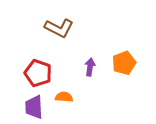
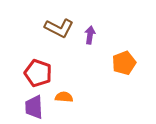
purple arrow: moved 32 px up
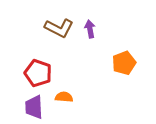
purple arrow: moved 6 px up; rotated 18 degrees counterclockwise
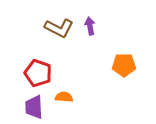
purple arrow: moved 3 px up
orange pentagon: moved 2 px down; rotated 20 degrees clockwise
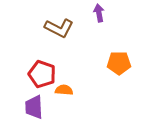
purple arrow: moved 9 px right, 13 px up
orange pentagon: moved 5 px left, 2 px up
red pentagon: moved 4 px right, 1 px down
orange semicircle: moved 7 px up
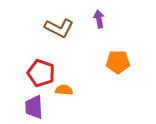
purple arrow: moved 6 px down
orange pentagon: moved 1 px left, 1 px up
red pentagon: moved 1 px left, 1 px up
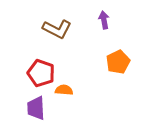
purple arrow: moved 5 px right, 1 px down
brown L-shape: moved 2 px left, 1 px down
orange pentagon: rotated 25 degrees counterclockwise
purple trapezoid: moved 2 px right, 1 px down
